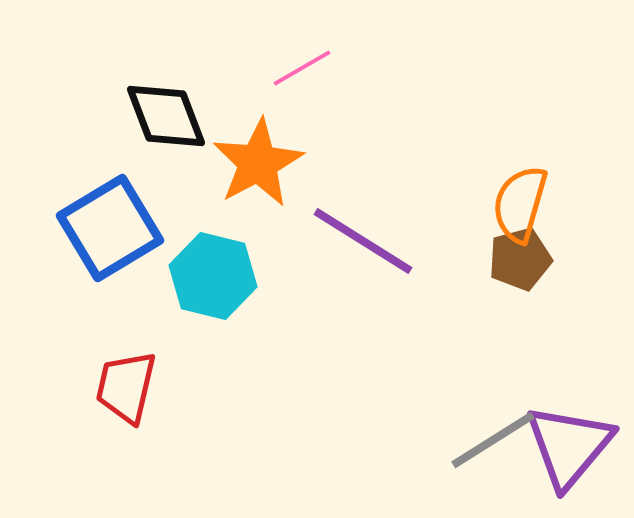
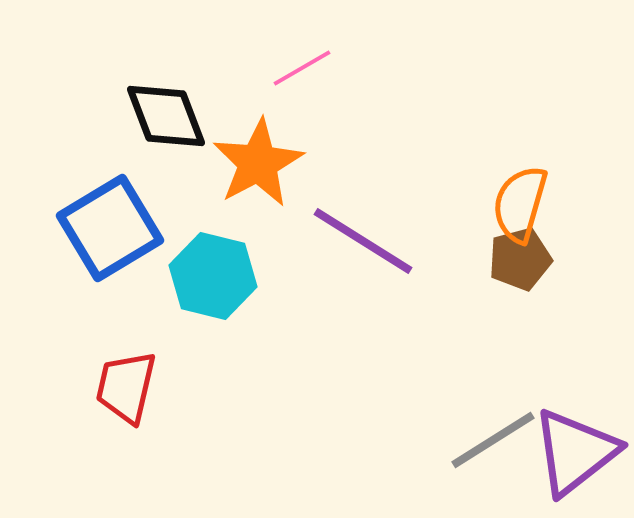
purple triangle: moved 6 px right, 6 px down; rotated 12 degrees clockwise
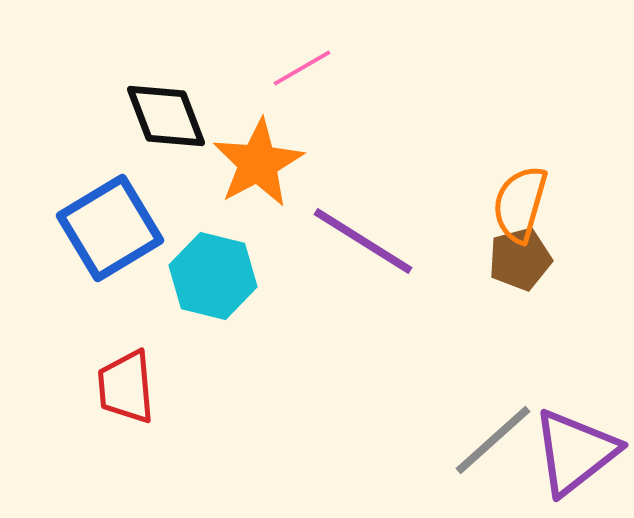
red trapezoid: rotated 18 degrees counterclockwise
gray line: rotated 10 degrees counterclockwise
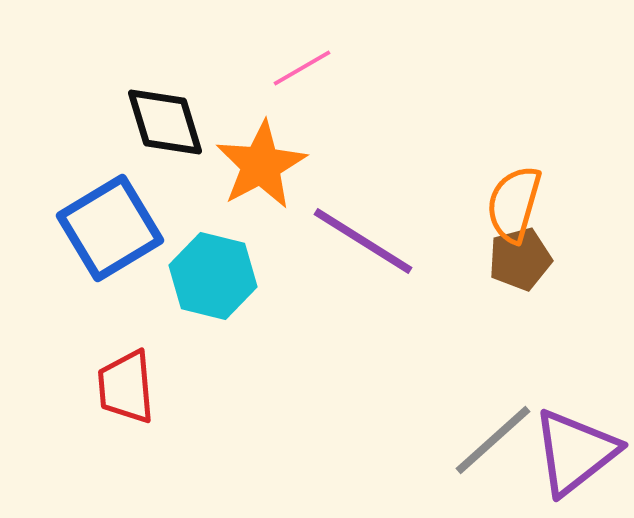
black diamond: moved 1 px left, 6 px down; rotated 4 degrees clockwise
orange star: moved 3 px right, 2 px down
orange semicircle: moved 6 px left
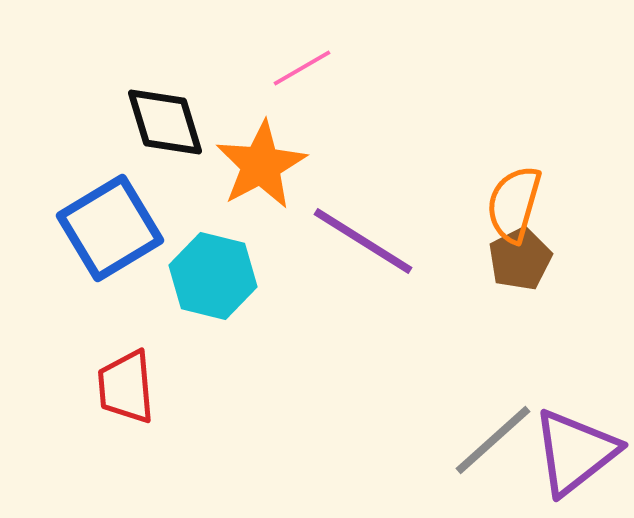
brown pentagon: rotated 12 degrees counterclockwise
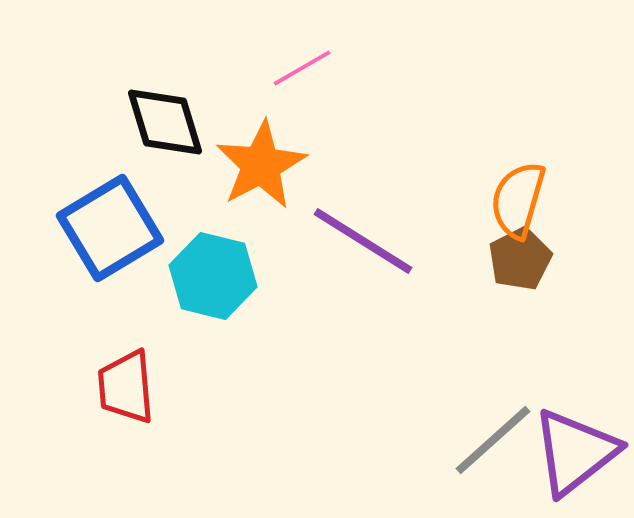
orange semicircle: moved 4 px right, 4 px up
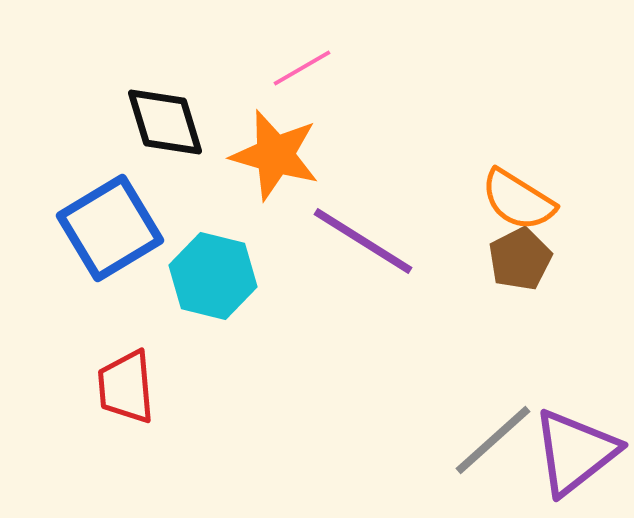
orange star: moved 14 px right, 10 px up; rotated 28 degrees counterclockwise
orange semicircle: rotated 74 degrees counterclockwise
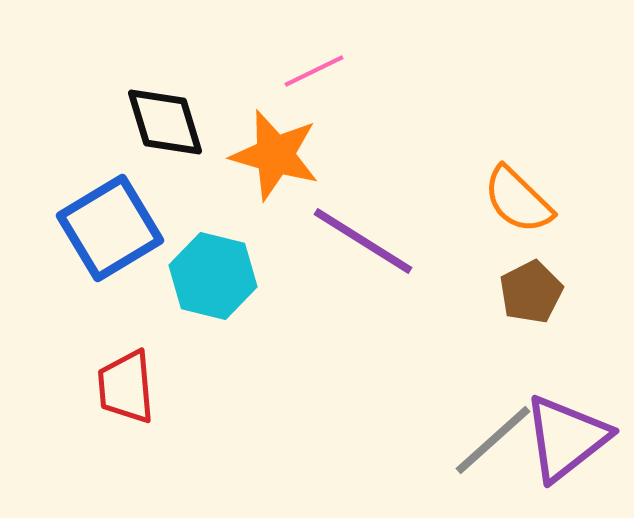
pink line: moved 12 px right, 3 px down; rotated 4 degrees clockwise
orange semicircle: rotated 12 degrees clockwise
brown pentagon: moved 11 px right, 33 px down
purple triangle: moved 9 px left, 14 px up
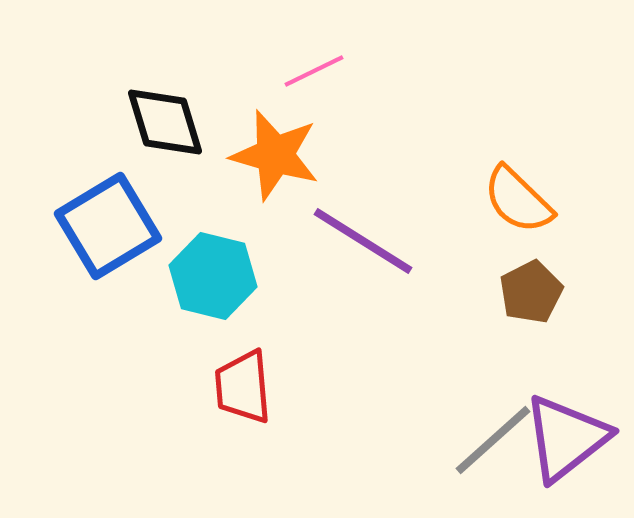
blue square: moved 2 px left, 2 px up
red trapezoid: moved 117 px right
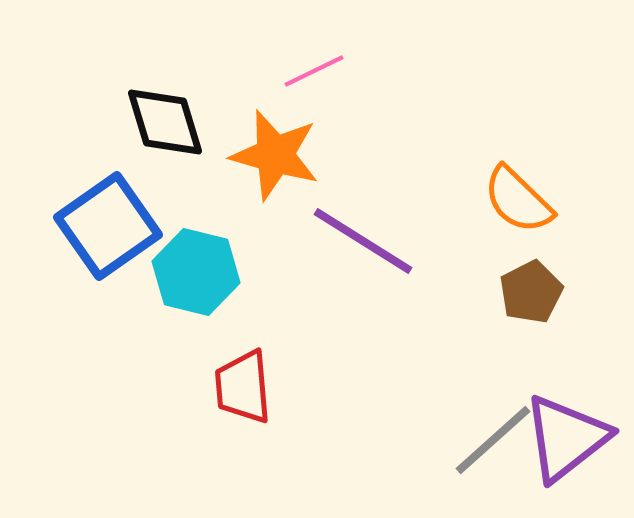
blue square: rotated 4 degrees counterclockwise
cyan hexagon: moved 17 px left, 4 px up
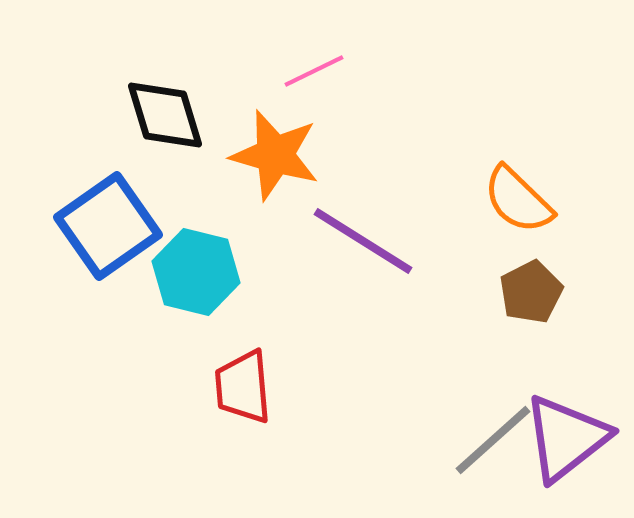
black diamond: moved 7 px up
